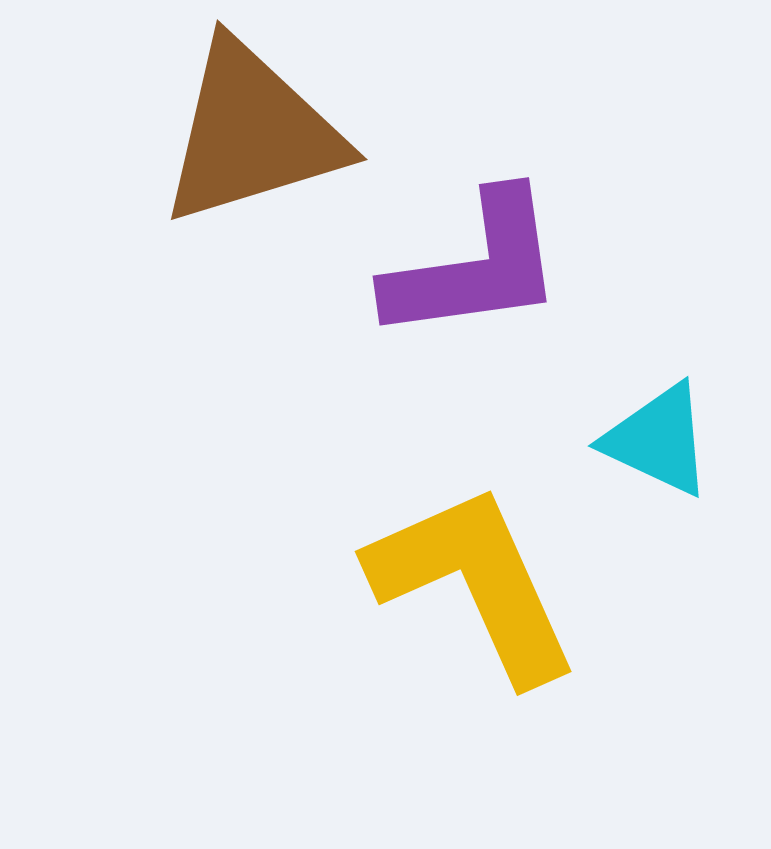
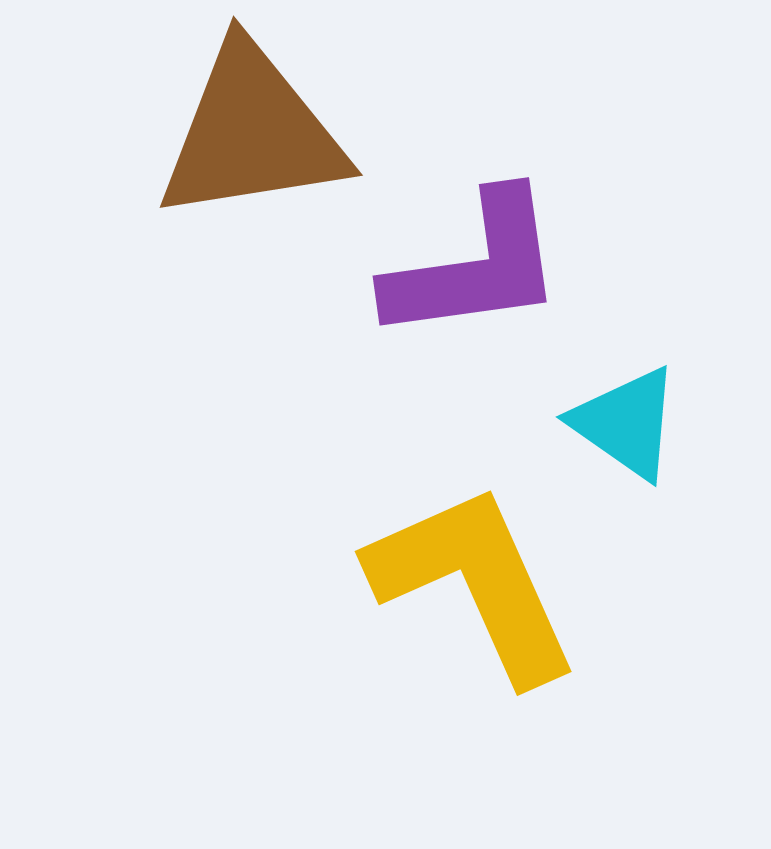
brown triangle: rotated 8 degrees clockwise
cyan triangle: moved 32 px left, 17 px up; rotated 10 degrees clockwise
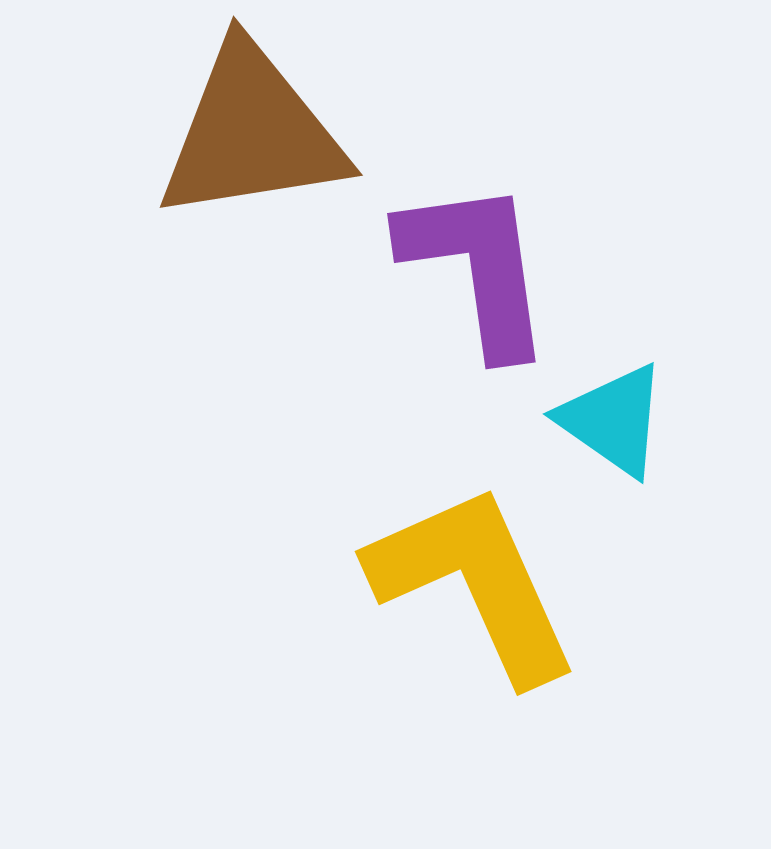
purple L-shape: moved 2 px right; rotated 90 degrees counterclockwise
cyan triangle: moved 13 px left, 3 px up
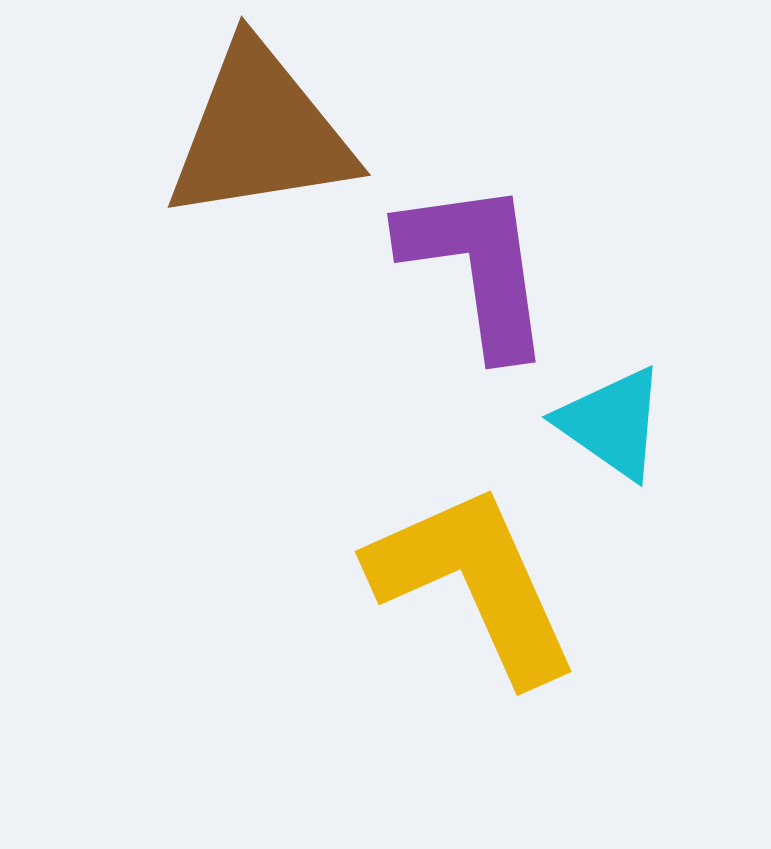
brown triangle: moved 8 px right
cyan triangle: moved 1 px left, 3 px down
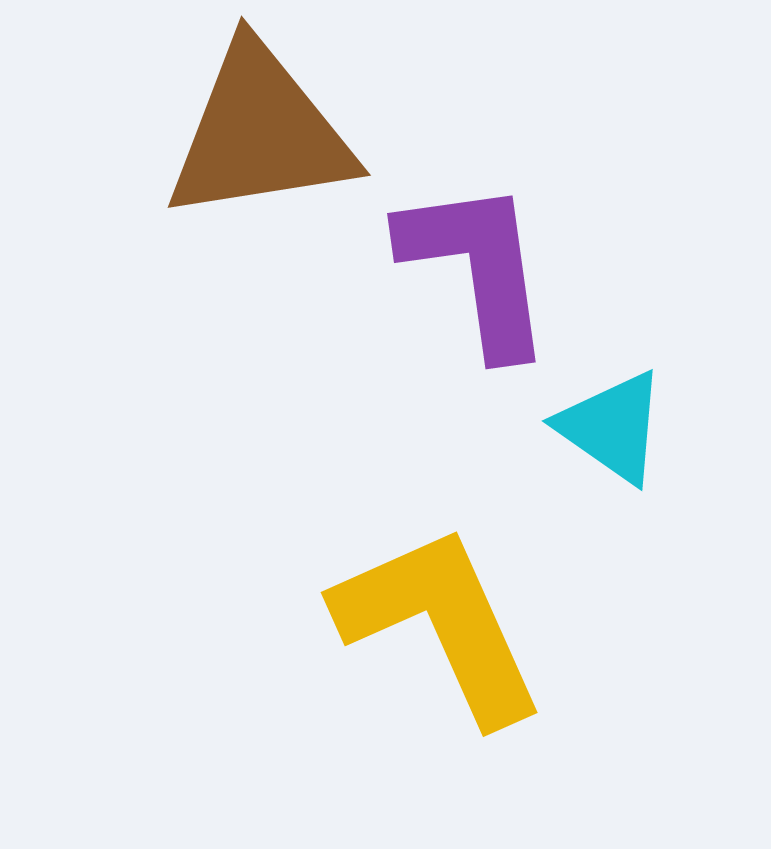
cyan triangle: moved 4 px down
yellow L-shape: moved 34 px left, 41 px down
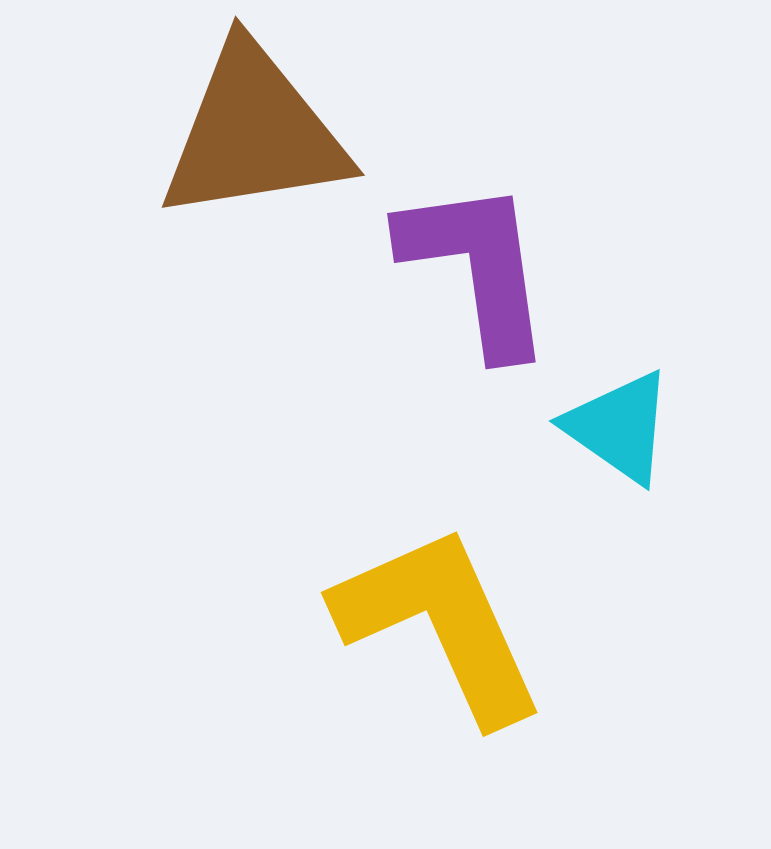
brown triangle: moved 6 px left
cyan triangle: moved 7 px right
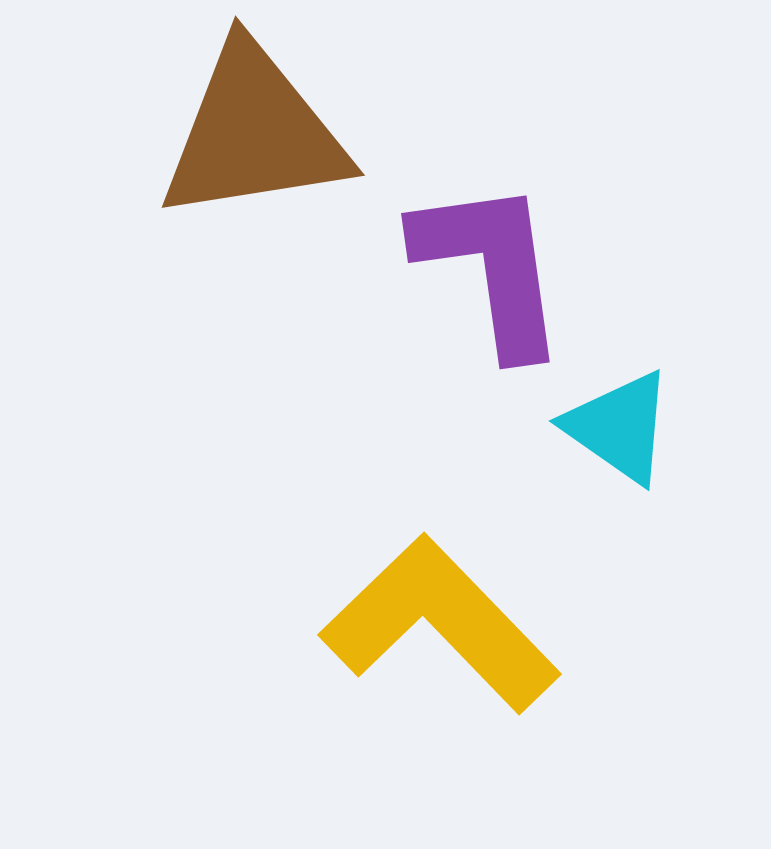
purple L-shape: moved 14 px right
yellow L-shape: rotated 20 degrees counterclockwise
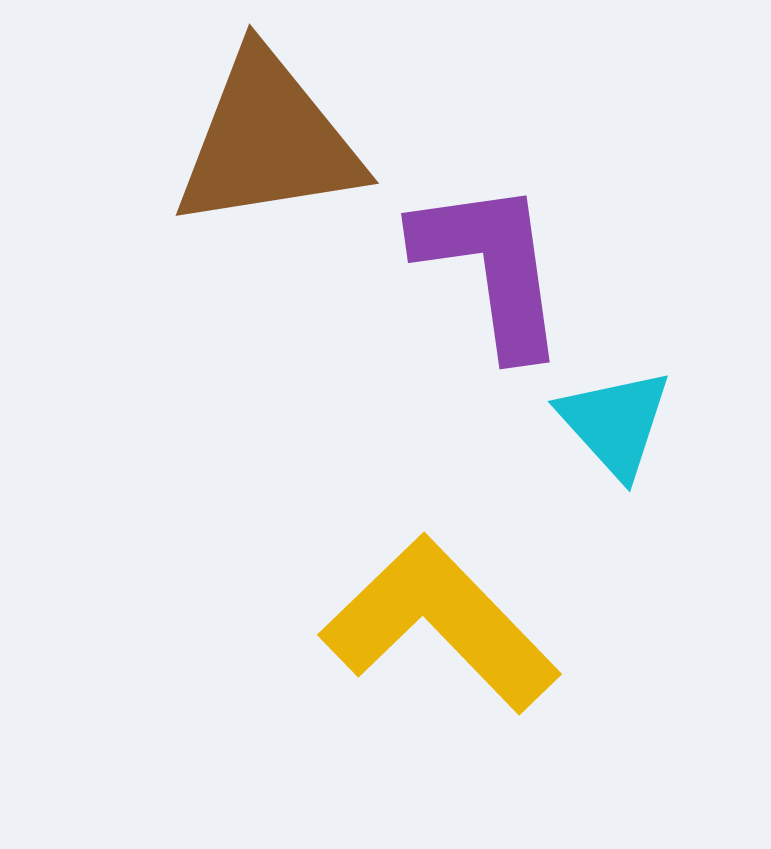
brown triangle: moved 14 px right, 8 px down
cyan triangle: moved 4 px left, 4 px up; rotated 13 degrees clockwise
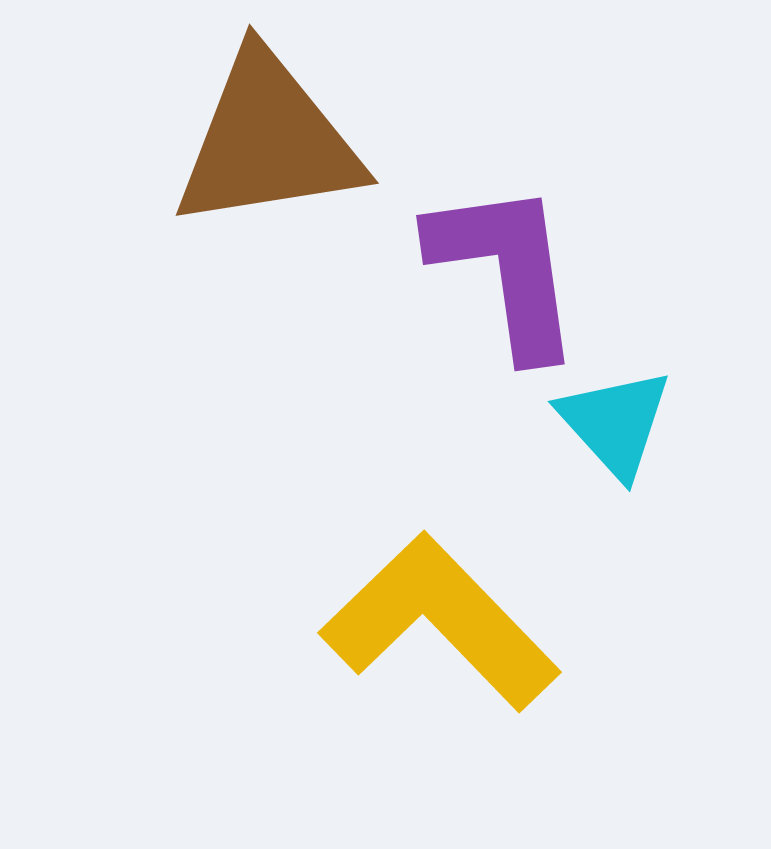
purple L-shape: moved 15 px right, 2 px down
yellow L-shape: moved 2 px up
